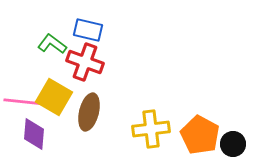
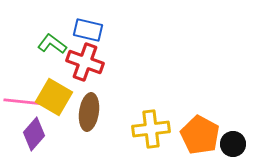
brown ellipse: rotated 6 degrees counterclockwise
purple diamond: rotated 36 degrees clockwise
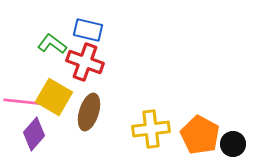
brown ellipse: rotated 9 degrees clockwise
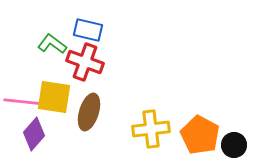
yellow square: rotated 21 degrees counterclockwise
black circle: moved 1 px right, 1 px down
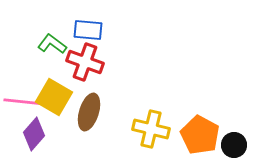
blue rectangle: rotated 8 degrees counterclockwise
yellow square: rotated 21 degrees clockwise
yellow cross: rotated 21 degrees clockwise
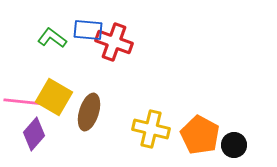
green L-shape: moved 6 px up
red cross: moved 29 px right, 20 px up
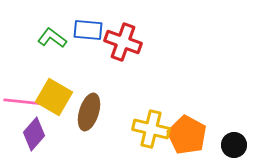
red cross: moved 9 px right
orange pentagon: moved 13 px left
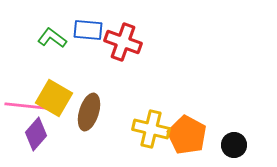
yellow square: moved 1 px down
pink line: moved 1 px right, 4 px down
purple diamond: moved 2 px right
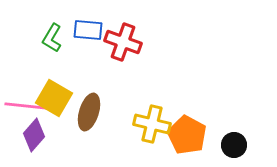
green L-shape: rotated 96 degrees counterclockwise
yellow cross: moved 1 px right, 5 px up
purple diamond: moved 2 px left, 1 px down
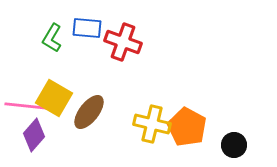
blue rectangle: moved 1 px left, 2 px up
brown ellipse: rotated 21 degrees clockwise
orange pentagon: moved 8 px up
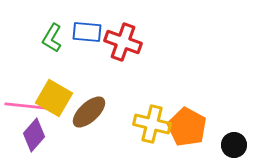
blue rectangle: moved 4 px down
brown ellipse: rotated 9 degrees clockwise
